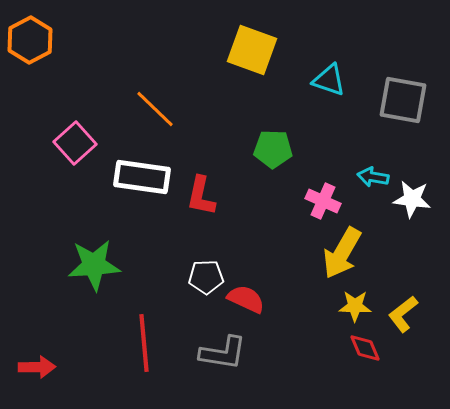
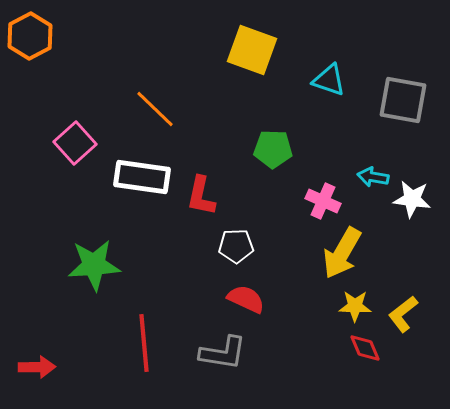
orange hexagon: moved 4 px up
white pentagon: moved 30 px right, 31 px up
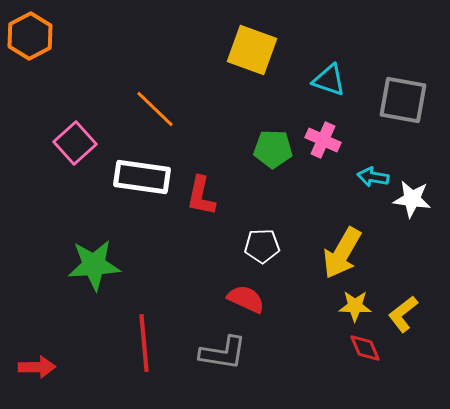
pink cross: moved 61 px up
white pentagon: moved 26 px right
